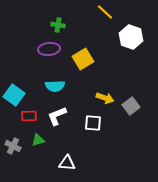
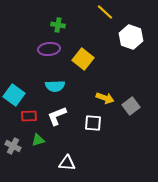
yellow square: rotated 20 degrees counterclockwise
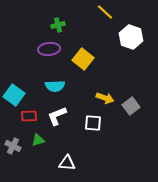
green cross: rotated 24 degrees counterclockwise
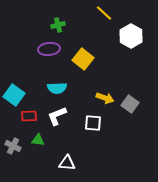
yellow line: moved 1 px left, 1 px down
white hexagon: moved 1 px up; rotated 10 degrees clockwise
cyan semicircle: moved 2 px right, 2 px down
gray square: moved 1 px left, 2 px up; rotated 18 degrees counterclockwise
green triangle: rotated 24 degrees clockwise
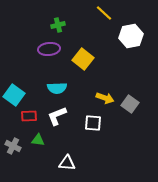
white hexagon: rotated 20 degrees clockwise
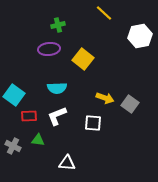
white hexagon: moved 9 px right
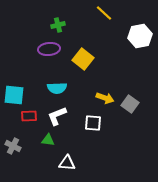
cyan square: rotated 30 degrees counterclockwise
green triangle: moved 10 px right
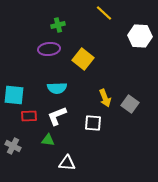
white hexagon: rotated 15 degrees clockwise
yellow arrow: rotated 48 degrees clockwise
